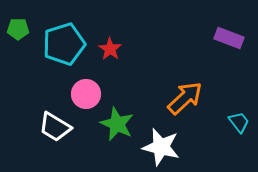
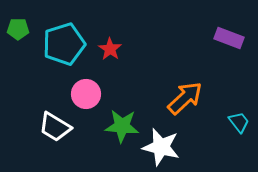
green star: moved 5 px right, 2 px down; rotated 20 degrees counterclockwise
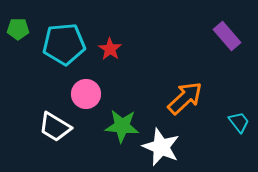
purple rectangle: moved 2 px left, 2 px up; rotated 28 degrees clockwise
cyan pentagon: rotated 12 degrees clockwise
white star: rotated 9 degrees clockwise
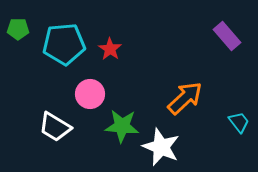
pink circle: moved 4 px right
